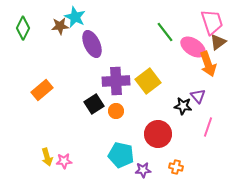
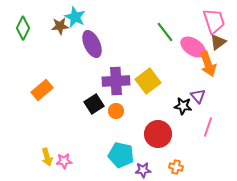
pink trapezoid: moved 2 px right, 1 px up
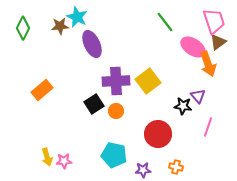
cyan star: moved 2 px right
green line: moved 10 px up
cyan pentagon: moved 7 px left
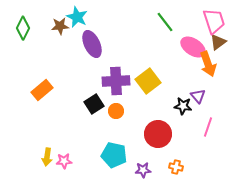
yellow arrow: rotated 24 degrees clockwise
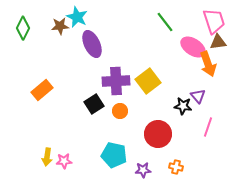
brown triangle: rotated 30 degrees clockwise
orange circle: moved 4 px right
